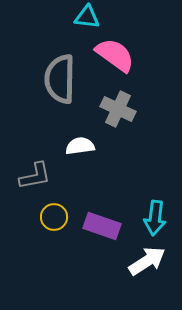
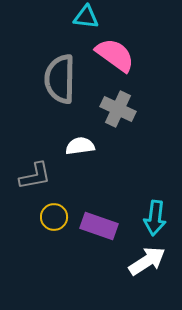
cyan triangle: moved 1 px left
purple rectangle: moved 3 px left
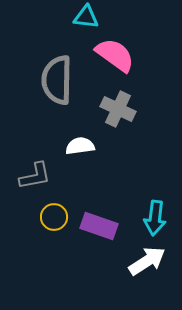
gray semicircle: moved 3 px left, 1 px down
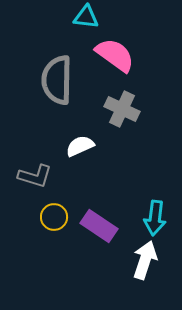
gray cross: moved 4 px right
white semicircle: rotated 16 degrees counterclockwise
gray L-shape: rotated 28 degrees clockwise
purple rectangle: rotated 15 degrees clockwise
white arrow: moved 2 px left, 1 px up; rotated 39 degrees counterclockwise
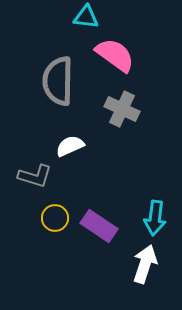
gray semicircle: moved 1 px right, 1 px down
white semicircle: moved 10 px left
yellow circle: moved 1 px right, 1 px down
white arrow: moved 4 px down
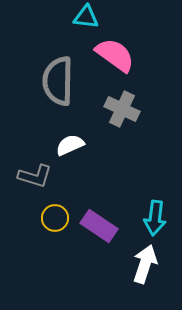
white semicircle: moved 1 px up
